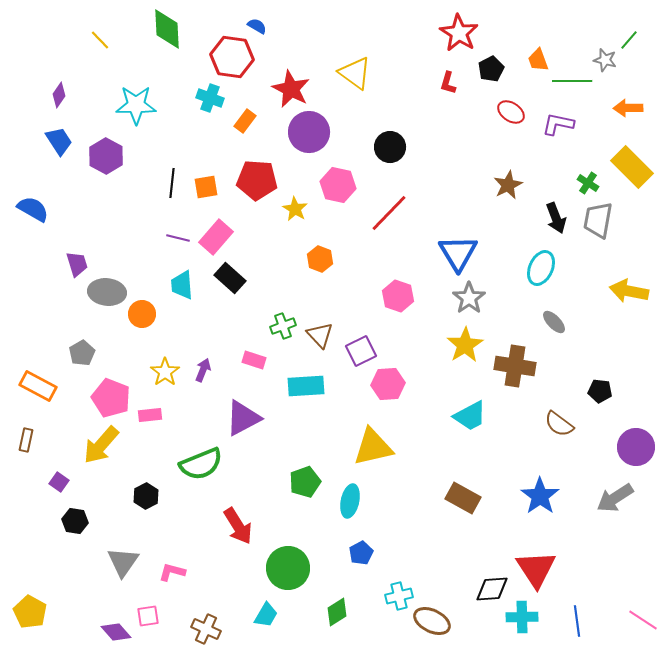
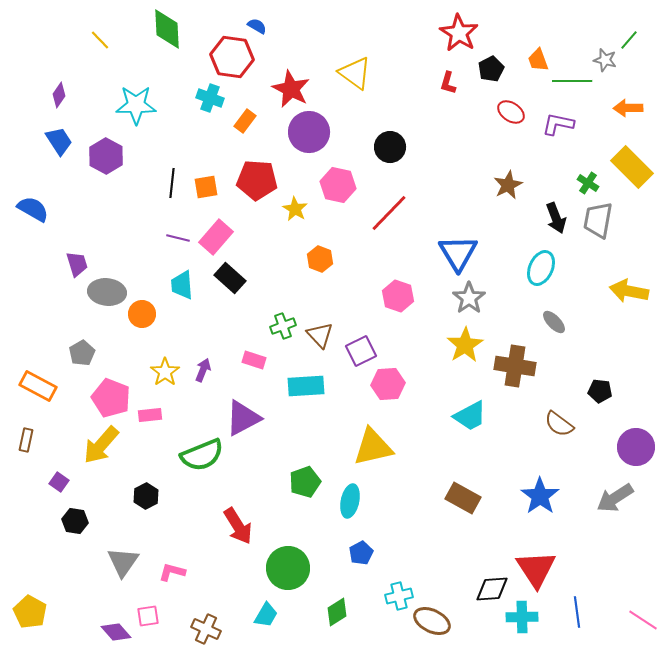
green semicircle at (201, 464): moved 1 px right, 9 px up
blue line at (577, 621): moved 9 px up
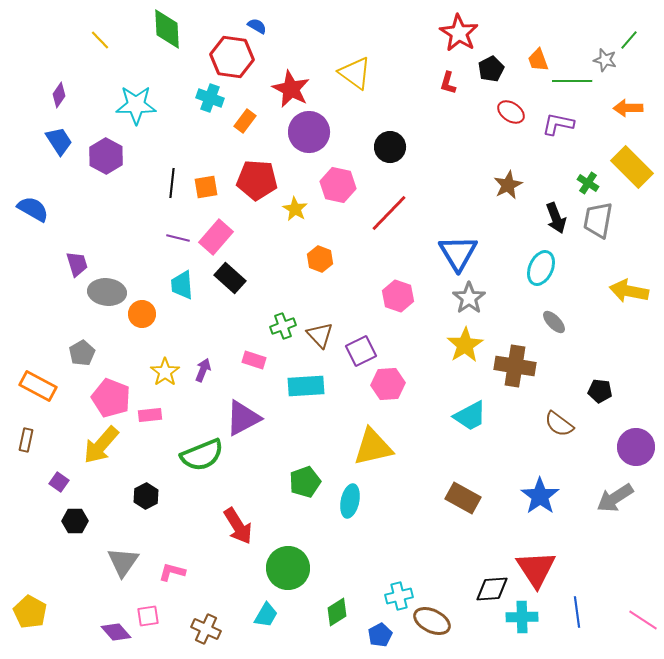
black hexagon at (75, 521): rotated 10 degrees counterclockwise
blue pentagon at (361, 553): moved 19 px right, 82 px down
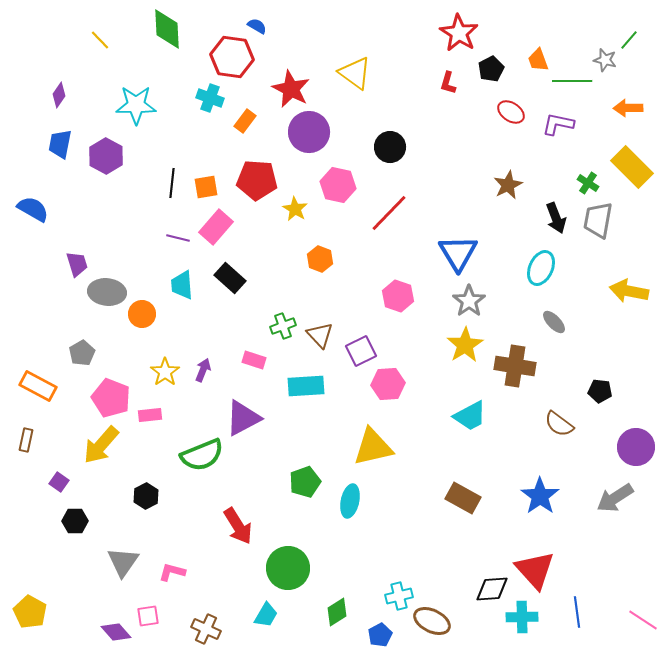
blue trapezoid at (59, 141): moved 1 px right, 3 px down; rotated 136 degrees counterclockwise
pink rectangle at (216, 237): moved 10 px up
gray star at (469, 298): moved 3 px down
red triangle at (536, 569): moved 1 px left, 1 px down; rotated 9 degrees counterclockwise
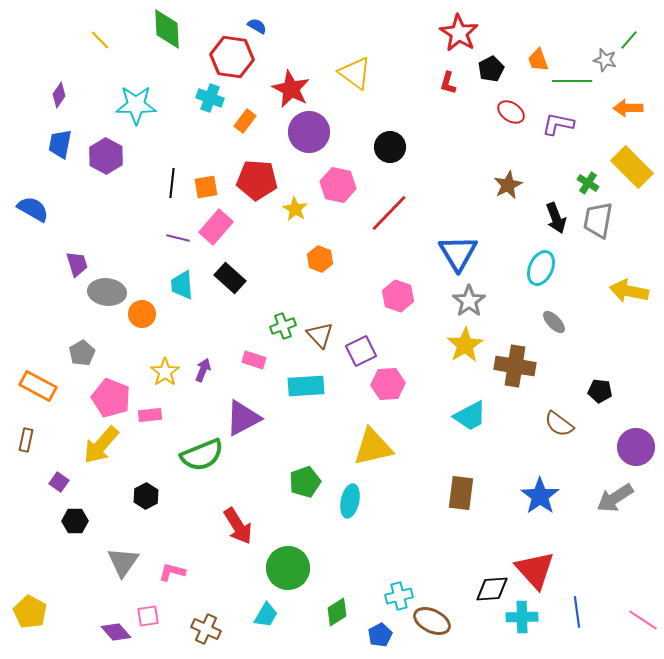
brown rectangle at (463, 498): moved 2 px left, 5 px up; rotated 68 degrees clockwise
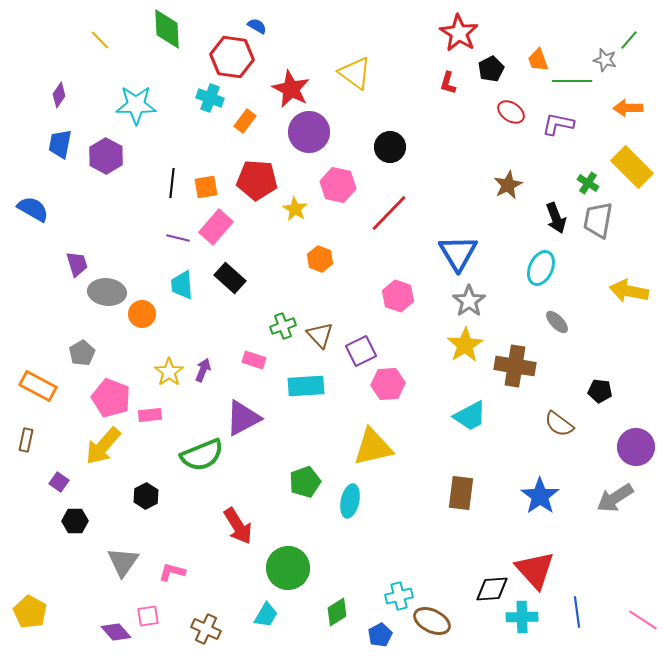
gray ellipse at (554, 322): moved 3 px right
yellow star at (165, 372): moved 4 px right
yellow arrow at (101, 445): moved 2 px right, 1 px down
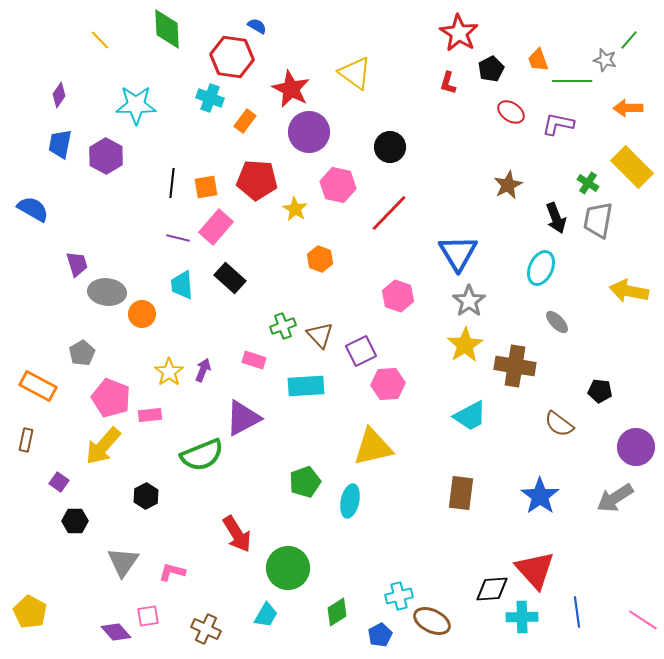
red arrow at (238, 526): moved 1 px left, 8 px down
